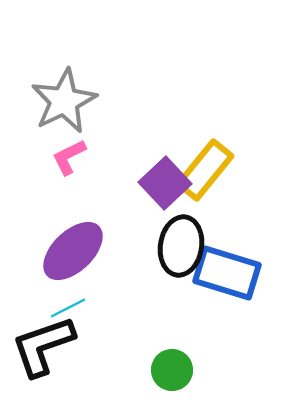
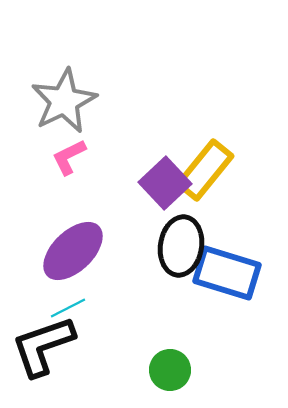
green circle: moved 2 px left
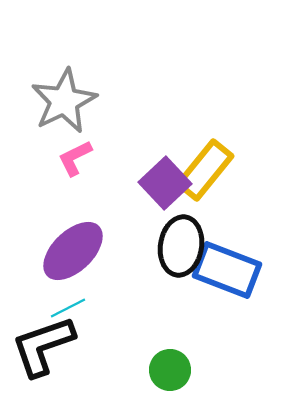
pink L-shape: moved 6 px right, 1 px down
blue rectangle: moved 3 px up; rotated 4 degrees clockwise
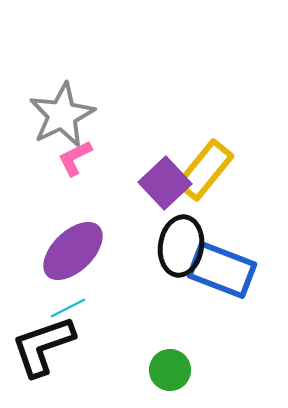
gray star: moved 2 px left, 14 px down
blue rectangle: moved 5 px left
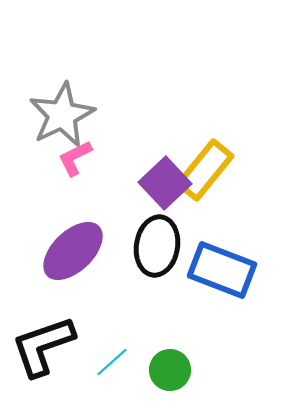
black ellipse: moved 24 px left
cyan line: moved 44 px right, 54 px down; rotated 15 degrees counterclockwise
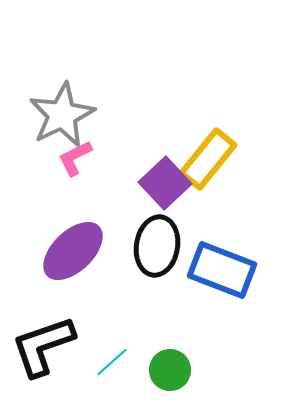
yellow rectangle: moved 3 px right, 11 px up
